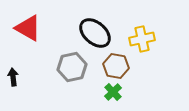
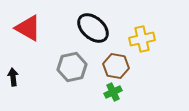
black ellipse: moved 2 px left, 5 px up
green cross: rotated 18 degrees clockwise
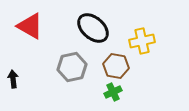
red triangle: moved 2 px right, 2 px up
yellow cross: moved 2 px down
black arrow: moved 2 px down
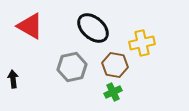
yellow cross: moved 2 px down
brown hexagon: moved 1 px left, 1 px up
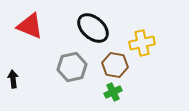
red triangle: rotated 8 degrees counterclockwise
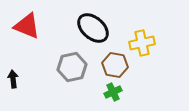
red triangle: moved 3 px left
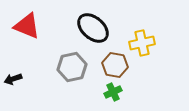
black arrow: rotated 102 degrees counterclockwise
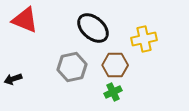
red triangle: moved 2 px left, 6 px up
yellow cross: moved 2 px right, 4 px up
brown hexagon: rotated 10 degrees counterclockwise
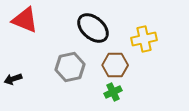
gray hexagon: moved 2 px left
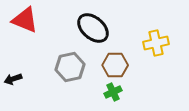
yellow cross: moved 12 px right, 4 px down
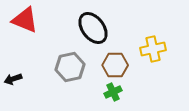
black ellipse: rotated 12 degrees clockwise
yellow cross: moved 3 px left, 6 px down
